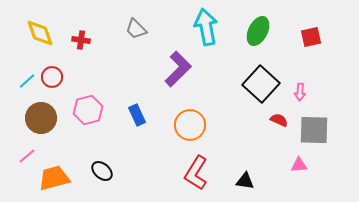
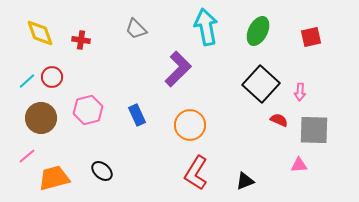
black triangle: rotated 30 degrees counterclockwise
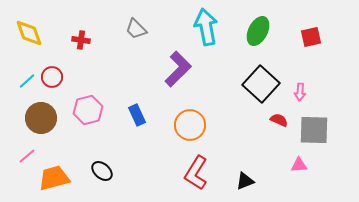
yellow diamond: moved 11 px left
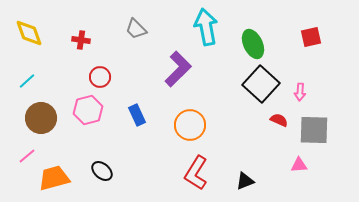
green ellipse: moved 5 px left, 13 px down; rotated 52 degrees counterclockwise
red circle: moved 48 px right
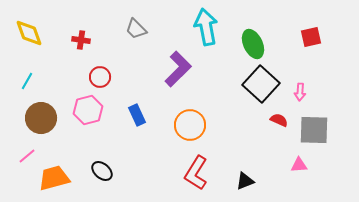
cyan line: rotated 18 degrees counterclockwise
